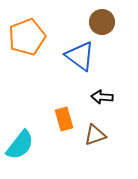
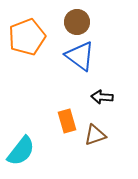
brown circle: moved 25 px left
orange rectangle: moved 3 px right, 2 px down
cyan semicircle: moved 1 px right, 6 px down
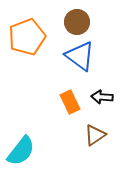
orange rectangle: moved 3 px right, 19 px up; rotated 10 degrees counterclockwise
brown triangle: rotated 15 degrees counterclockwise
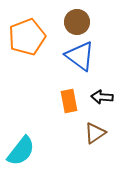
orange rectangle: moved 1 px left, 1 px up; rotated 15 degrees clockwise
brown triangle: moved 2 px up
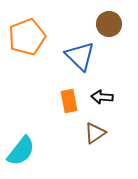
brown circle: moved 32 px right, 2 px down
blue triangle: rotated 8 degrees clockwise
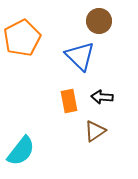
brown circle: moved 10 px left, 3 px up
orange pentagon: moved 5 px left, 1 px down; rotated 6 degrees counterclockwise
brown triangle: moved 2 px up
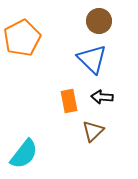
blue triangle: moved 12 px right, 3 px down
brown triangle: moved 2 px left; rotated 10 degrees counterclockwise
cyan semicircle: moved 3 px right, 3 px down
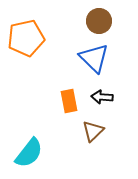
orange pentagon: moved 4 px right; rotated 15 degrees clockwise
blue triangle: moved 2 px right, 1 px up
cyan semicircle: moved 5 px right, 1 px up
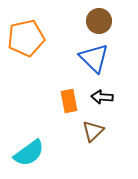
cyan semicircle: rotated 16 degrees clockwise
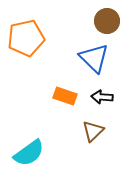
brown circle: moved 8 px right
orange rectangle: moved 4 px left, 5 px up; rotated 60 degrees counterclockwise
